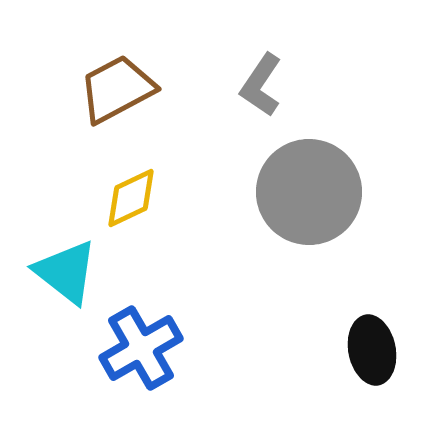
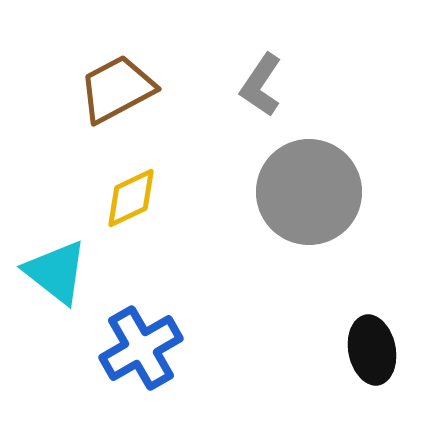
cyan triangle: moved 10 px left
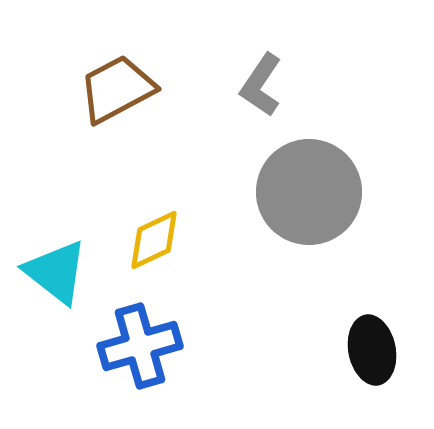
yellow diamond: moved 23 px right, 42 px down
blue cross: moved 1 px left, 2 px up; rotated 14 degrees clockwise
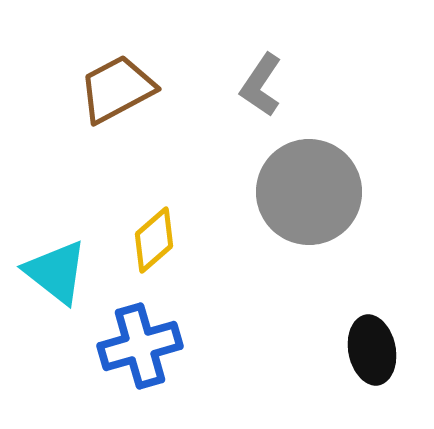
yellow diamond: rotated 16 degrees counterclockwise
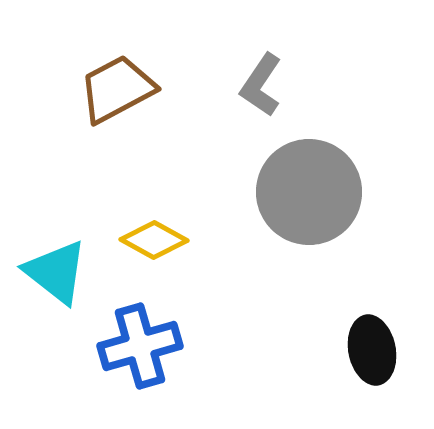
yellow diamond: rotated 70 degrees clockwise
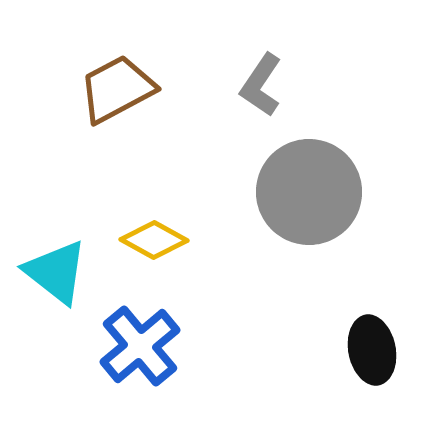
blue cross: rotated 24 degrees counterclockwise
